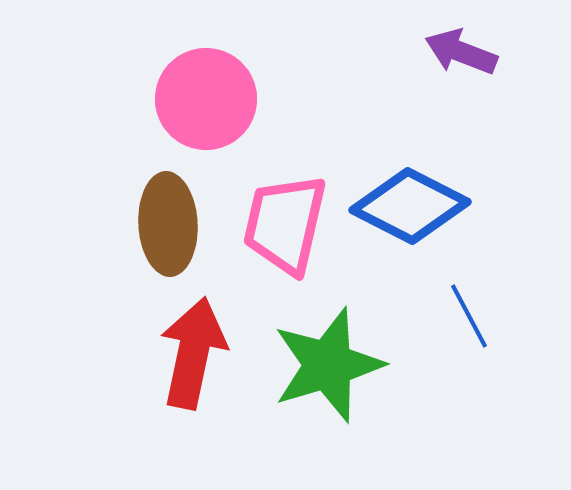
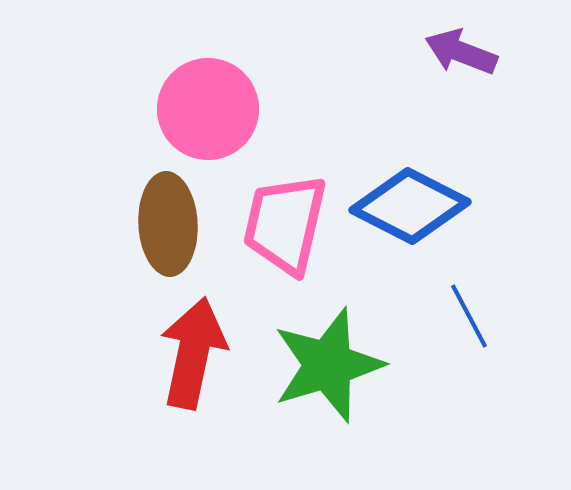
pink circle: moved 2 px right, 10 px down
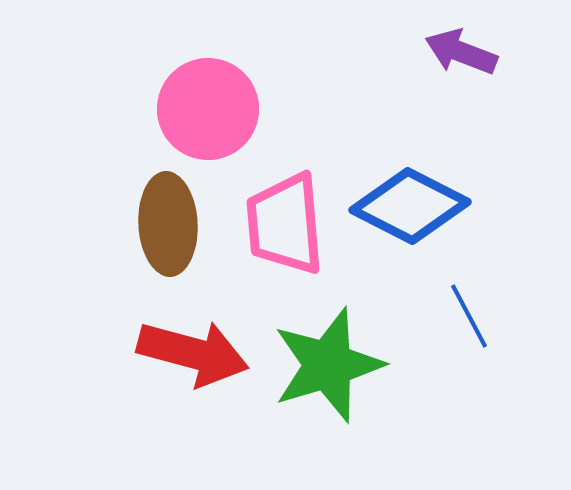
pink trapezoid: rotated 18 degrees counterclockwise
red arrow: rotated 93 degrees clockwise
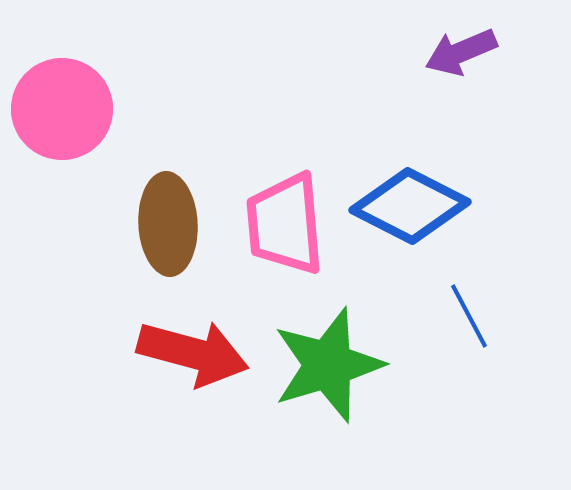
purple arrow: rotated 44 degrees counterclockwise
pink circle: moved 146 px left
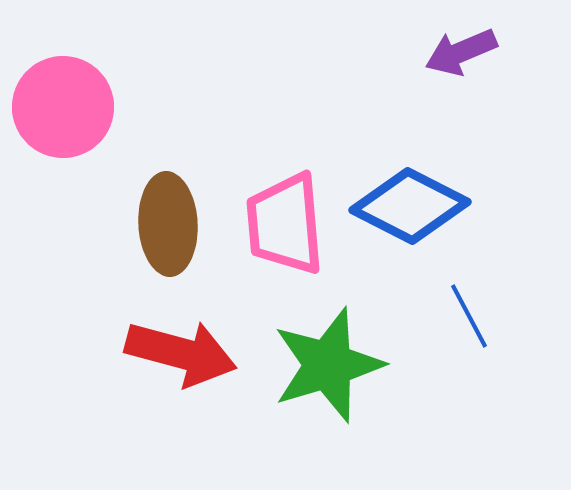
pink circle: moved 1 px right, 2 px up
red arrow: moved 12 px left
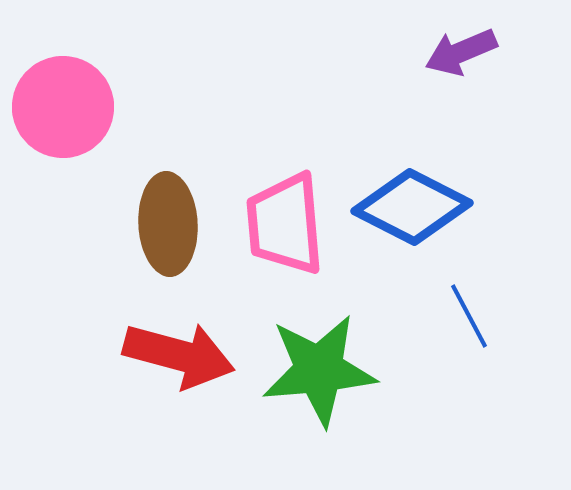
blue diamond: moved 2 px right, 1 px down
red arrow: moved 2 px left, 2 px down
green star: moved 9 px left, 5 px down; rotated 12 degrees clockwise
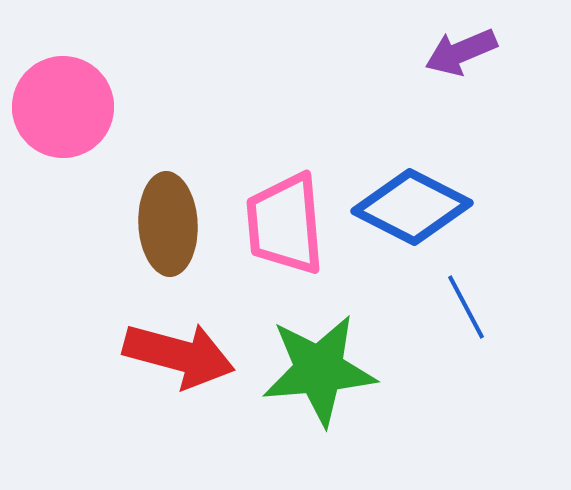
blue line: moved 3 px left, 9 px up
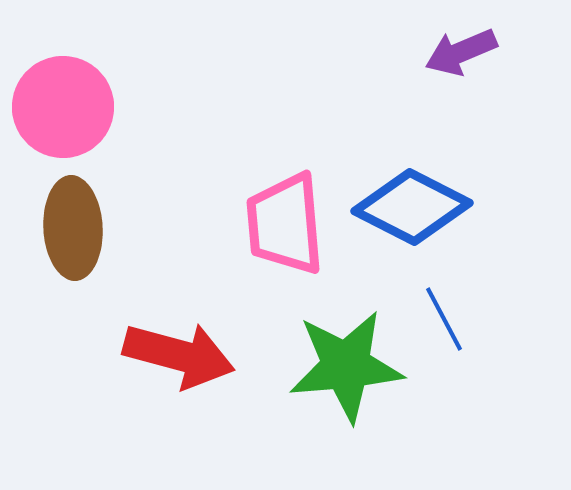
brown ellipse: moved 95 px left, 4 px down
blue line: moved 22 px left, 12 px down
green star: moved 27 px right, 4 px up
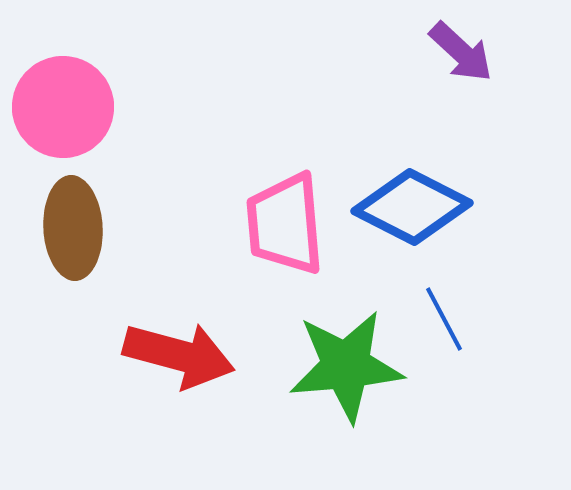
purple arrow: rotated 114 degrees counterclockwise
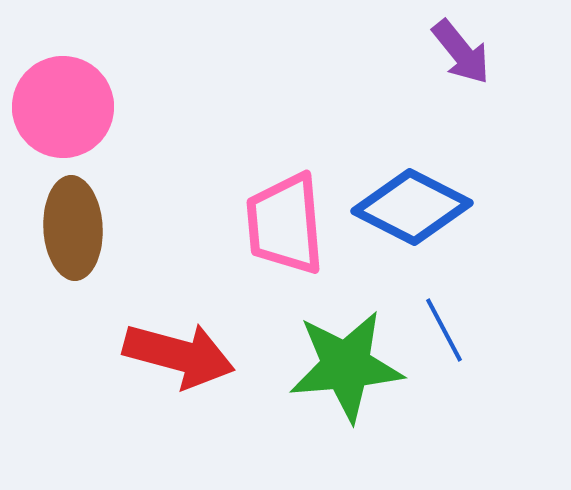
purple arrow: rotated 8 degrees clockwise
blue line: moved 11 px down
